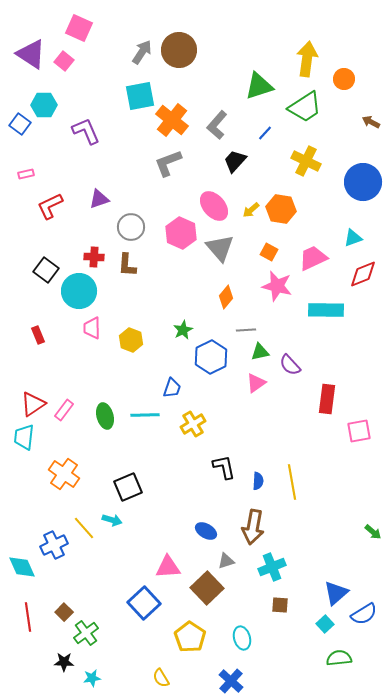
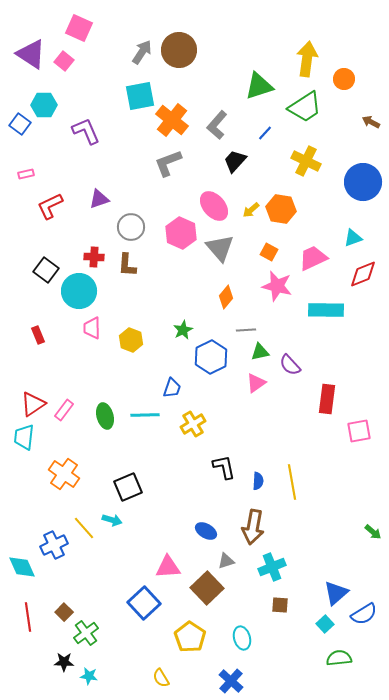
cyan star at (92, 678): moved 3 px left, 2 px up; rotated 18 degrees clockwise
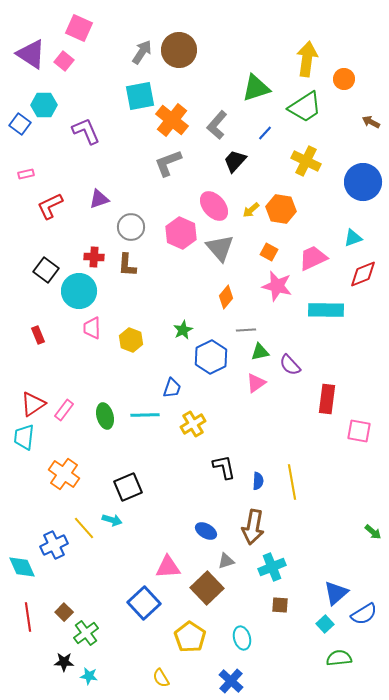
green triangle at (259, 86): moved 3 px left, 2 px down
pink square at (359, 431): rotated 20 degrees clockwise
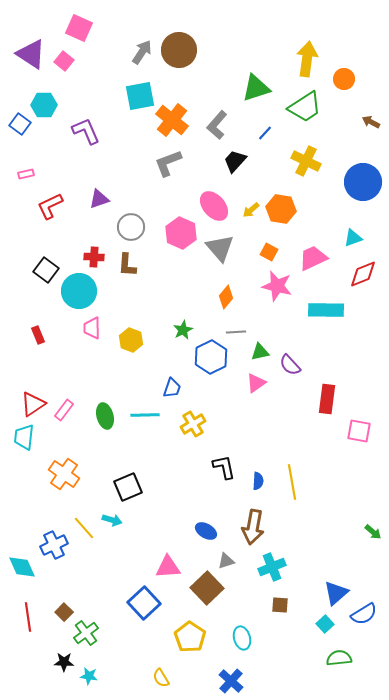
gray line at (246, 330): moved 10 px left, 2 px down
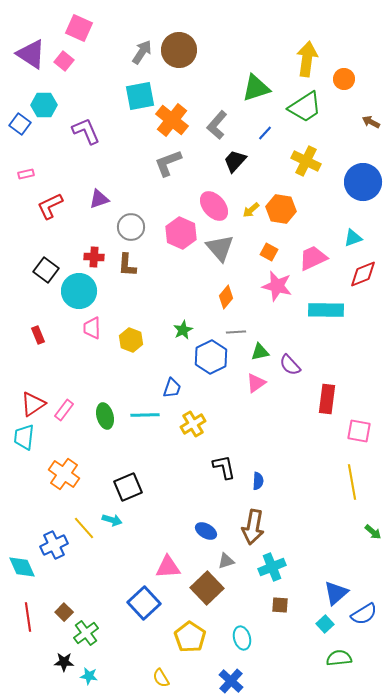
yellow line at (292, 482): moved 60 px right
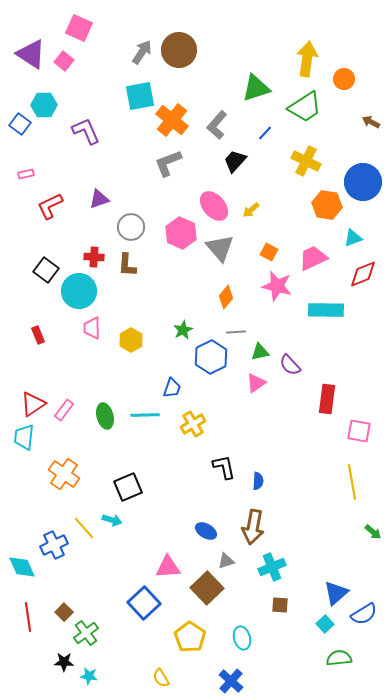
orange hexagon at (281, 209): moved 46 px right, 4 px up
yellow hexagon at (131, 340): rotated 10 degrees clockwise
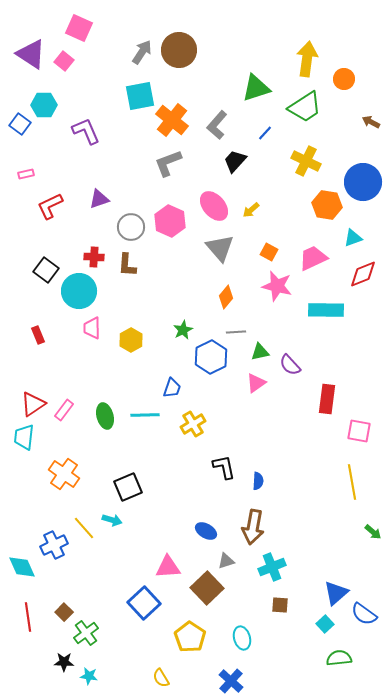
pink hexagon at (181, 233): moved 11 px left, 12 px up
blue semicircle at (364, 614): rotated 68 degrees clockwise
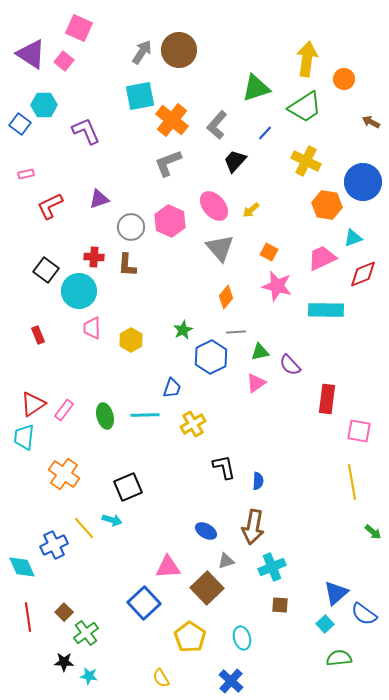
pink trapezoid at (313, 258): moved 9 px right
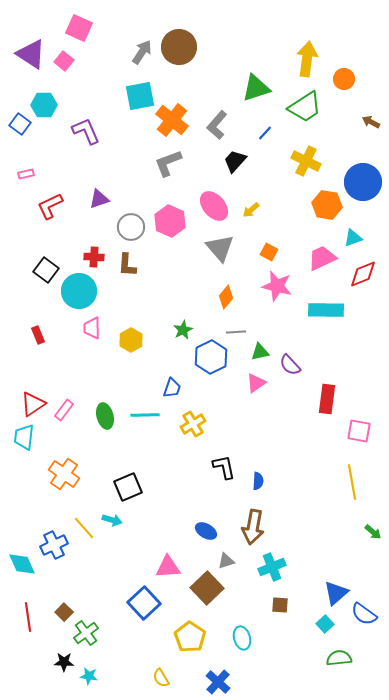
brown circle at (179, 50): moved 3 px up
cyan diamond at (22, 567): moved 3 px up
blue cross at (231, 681): moved 13 px left, 1 px down
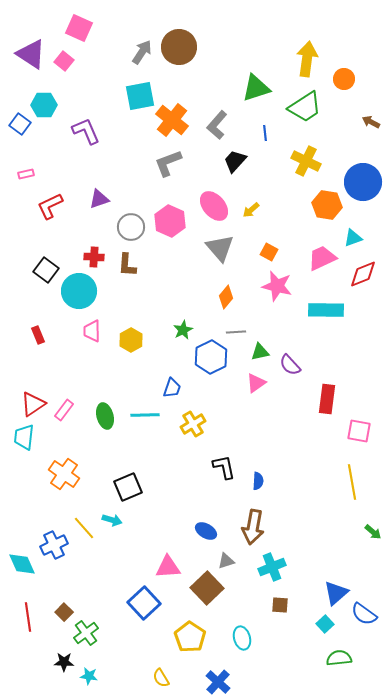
blue line at (265, 133): rotated 49 degrees counterclockwise
pink trapezoid at (92, 328): moved 3 px down
